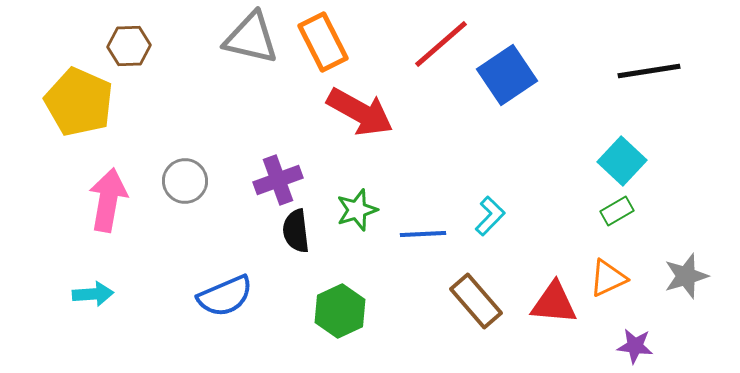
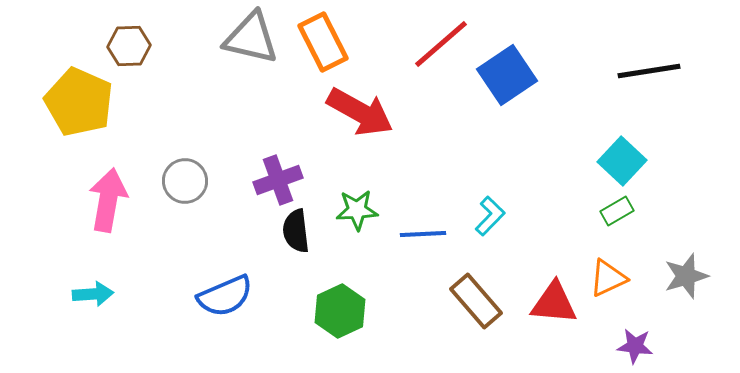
green star: rotated 15 degrees clockwise
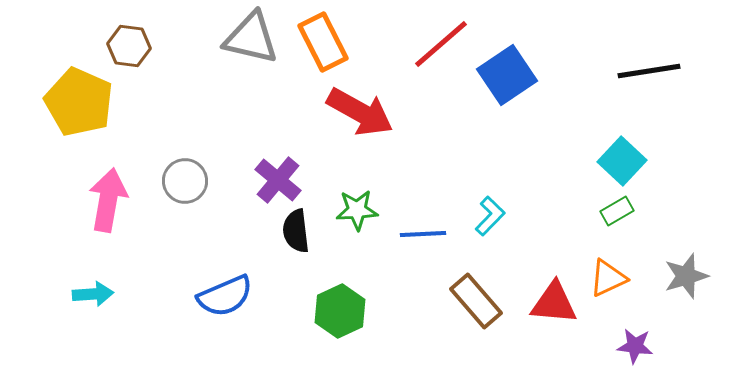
brown hexagon: rotated 9 degrees clockwise
purple cross: rotated 30 degrees counterclockwise
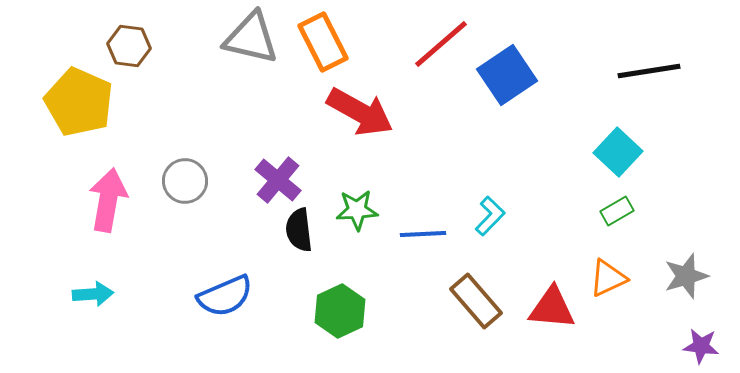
cyan square: moved 4 px left, 9 px up
black semicircle: moved 3 px right, 1 px up
red triangle: moved 2 px left, 5 px down
purple star: moved 66 px right
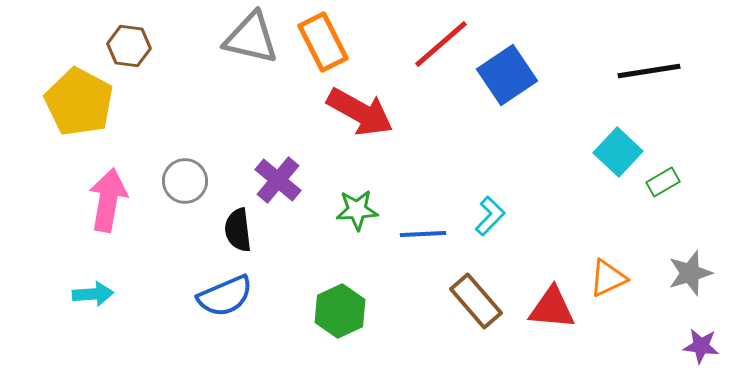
yellow pentagon: rotated 4 degrees clockwise
green rectangle: moved 46 px right, 29 px up
black semicircle: moved 61 px left
gray star: moved 4 px right, 3 px up
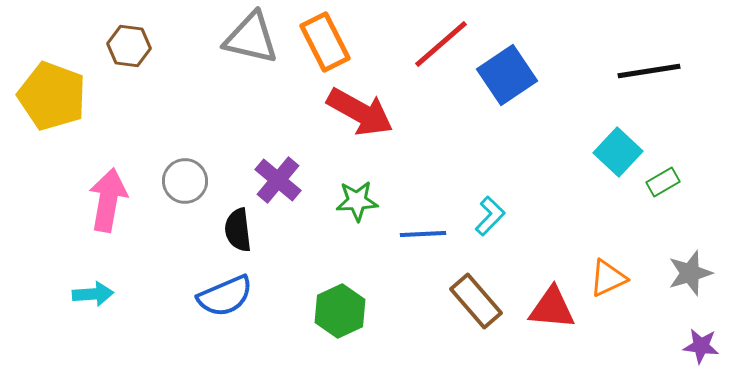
orange rectangle: moved 2 px right
yellow pentagon: moved 27 px left, 6 px up; rotated 8 degrees counterclockwise
green star: moved 9 px up
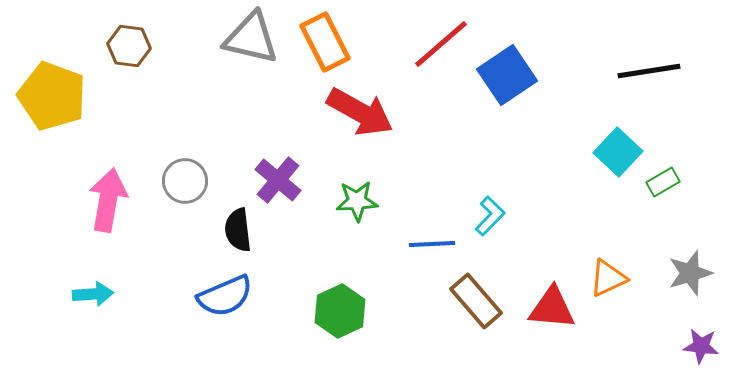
blue line: moved 9 px right, 10 px down
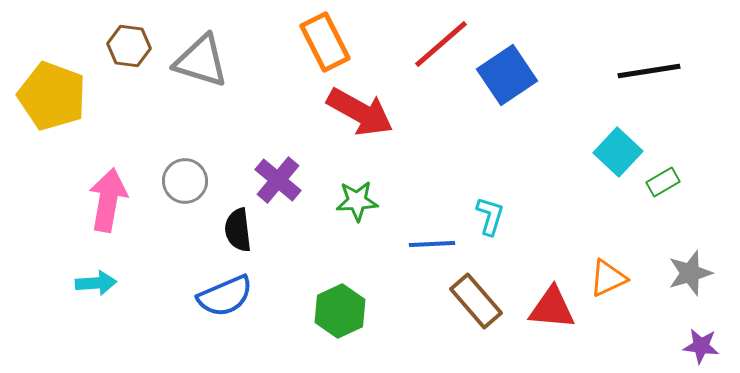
gray triangle: moved 50 px left, 23 px down; rotated 4 degrees clockwise
cyan L-shape: rotated 27 degrees counterclockwise
cyan arrow: moved 3 px right, 11 px up
